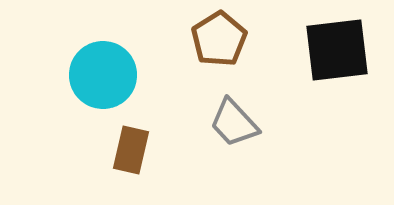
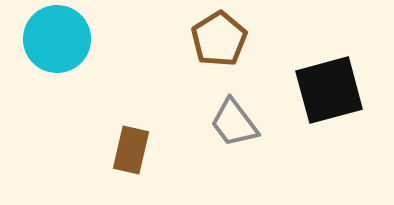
black square: moved 8 px left, 40 px down; rotated 8 degrees counterclockwise
cyan circle: moved 46 px left, 36 px up
gray trapezoid: rotated 6 degrees clockwise
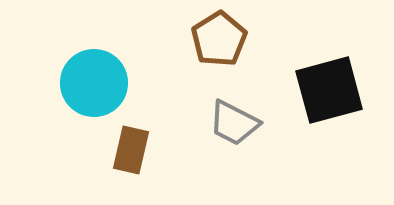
cyan circle: moved 37 px right, 44 px down
gray trapezoid: rotated 26 degrees counterclockwise
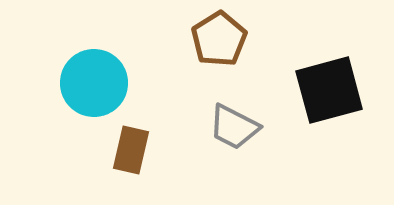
gray trapezoid: moved 4 px down
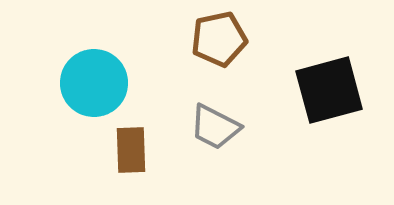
brown pentagon: rotated 20 degrees clockwise
gray trapezoid: moved 19 px left
brown rectangle: rotated 15 degrees counterclockwise
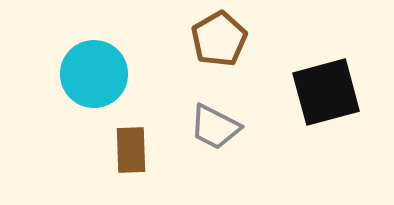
brown pentagon: rotated 18 degrees counterclockwise
cyan circle: moved 9 px up
black square: moved 3 px left, 2 px down
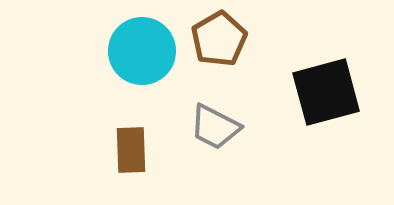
cyan circle: moved 48 px right, 23 px up
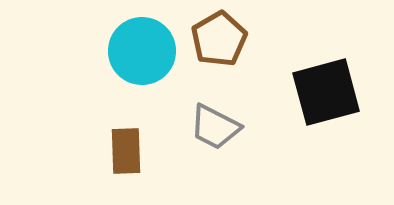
brown rectangle: moved 5 px left, 1 px down
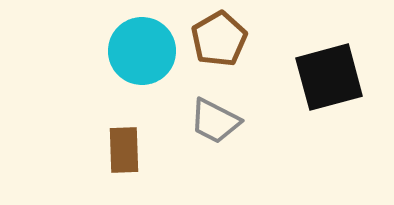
black square: moved 3 px right, 15 px up
gray trapezoid: moved 6 px up
brown rectangle: moved 2 px left, 1 px up
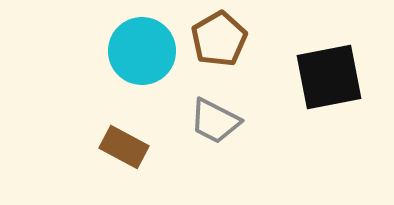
black square: rotated 4 degrees clockwise
brown rectangle: moved 3 px up; rotated 60 degrees counterclockwise
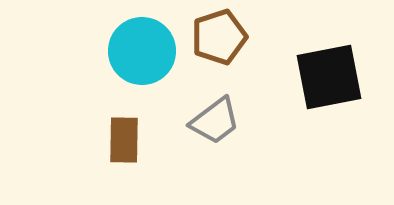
brown pentagon: moved 2 px up; rotated 12 degrees clockwise
gray trapezoid: rotated 64 degrees counterclockwise
brown rectangle: moved 7 px up; rotated 63 degrees clockwise
